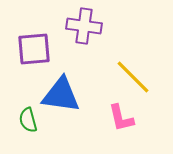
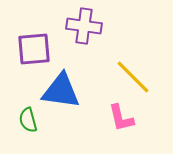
blue triangle: moved 4 px up
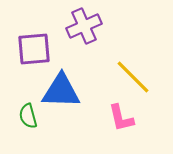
purple cross: rotated 32 degrees counterclockwise
blue triangle: rotated 6 degrees counterclockwise
green semicircle: moved 4 px up
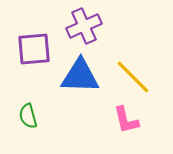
blue triangle: moved 19 px right, 15 px up
pink L-shape: moved 5 px right, 2 px down
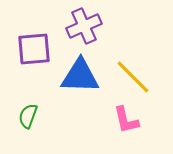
green semicircle: rotated 35 degrees clockwise
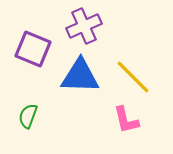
purple square: moved 1 px left; rotated 27 degrees clockwise
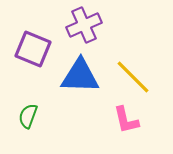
purple cross: moved 1 px up
